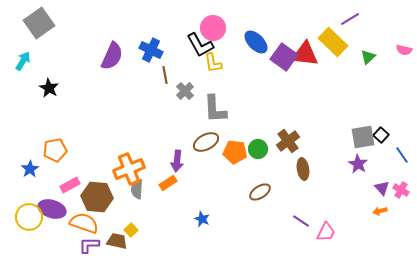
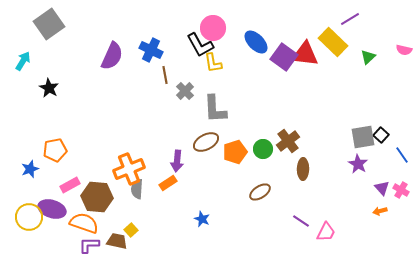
gray square at (39, 23): moved 10 px right, 1 px down
green circle at (258, 149): moved 5 px right
orange pentagon at (235, 152): rotated 25 degrees counterclockwise
blue star at (30, 169): rotated 12 degrees clockwise
brown ellipse at (303, 169): rotated 10 degrees clockwise
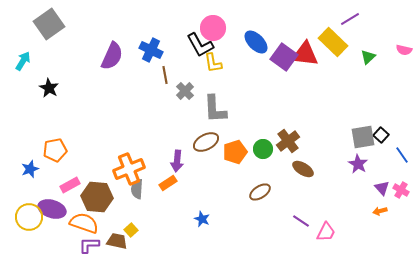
brown ellipse at (303, 169): rotated 60 degrees counterclockwise
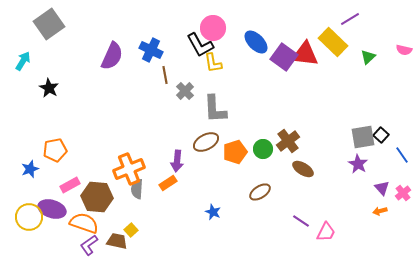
pink cross at (401, 190): moved 2 px right, 3 px down; rotated 21 degrees clockwise
blue star at (202, 219): moved 11 px right, 7 px up
purple L-shape at (89, 245): rotated 35 degrees counterclockwise
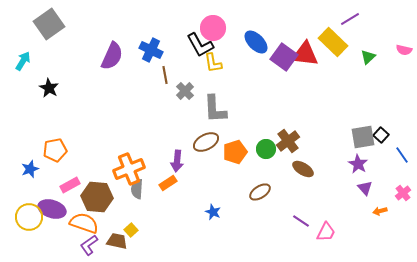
green circle at (263, 149): moved 3 px right
purple triangle at (382, 188): moved 17 px left
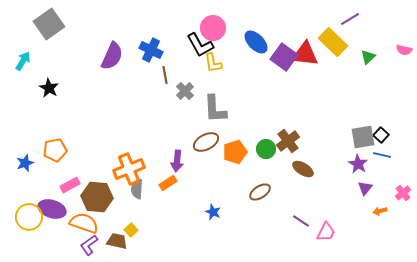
blue line at (402, 155): moved 20 px left; rotated 42 degrees counterclockwise
blue star at (30, 169): moved 5 px left, 6 px up
purple triangle at (365, 188): rotated 21 degrees clockwise
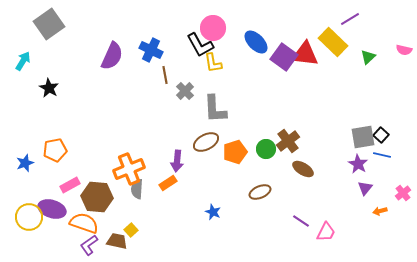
brown ellipse at (260, 192): rotated 10 degrees clockwise
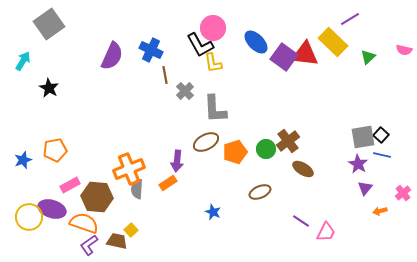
blue star at (25, 163): moved 2 px left, 3 px up
